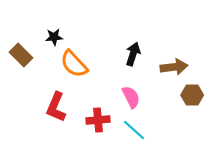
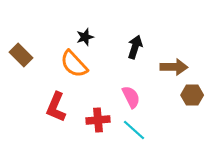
black star: moved 31 px right; rotated 12 degrees counterclockwise
black arrow: moved 2 px right, 7 px up
brown arrow: rotated 8 degrees clockwise
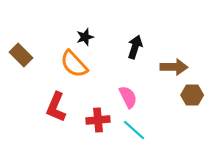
pink semicircle: moved 3 px left
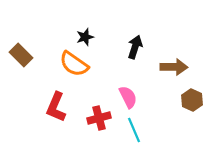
orange semicircle: rotated 12 degrees counterclockwise
brown hexagon: moved 5 px down; rotated 25 degrees clockwise
red cross: moved 1 px right, 2 px up; rotated 10 degrees counterclockwise
cyan line: rotated 25 degrees clockwise
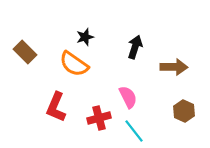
brown rectangle: moved 4 px right, 3 px up
brown hexagon: moved 8 px left, 11 px down
cyan line: moved 1 px down; rotated 15 degrees counterclockwise
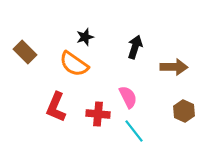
red cross: moved 1 px left, 4 px up; rotated 20 degrees clockwise
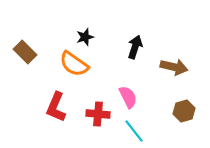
brown arrow: rotated 12 degrees clockwise
brown hexagon: rotated 20 degrees clockwise
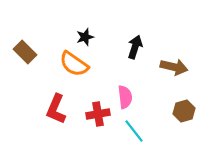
pink semicircle: moved 3 px left; rotated 20 degrees clockwise
red L-shape: moved 2 px down
red cross: rotated 15 degrees counterclockwise
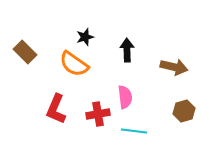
black arrow: moved 8 px left, 3 px down; rotated 20 degrees counterclockwise
cyan line: rotated 45 degrees counterclockwise
